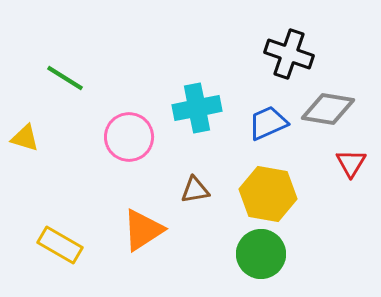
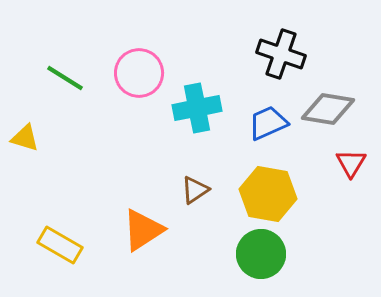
black cross: moved 8 px left
pink circle: moved 10 px right, 64 px up
brown triangle: rotated 24 degrees counterclockwise
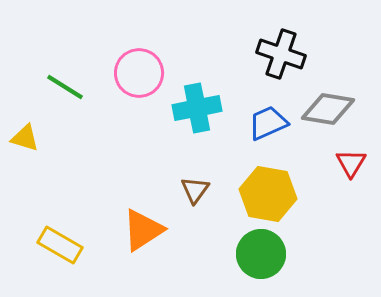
green line: moved 9 px down
brown triangle: rotated 20 degrees counterclockwise
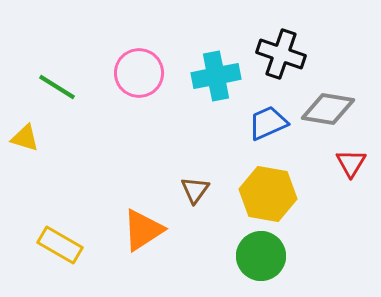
green line: moved 8 px left
cyan cross: moved 19 px right, 32 px up
green circle: moved 2 px down
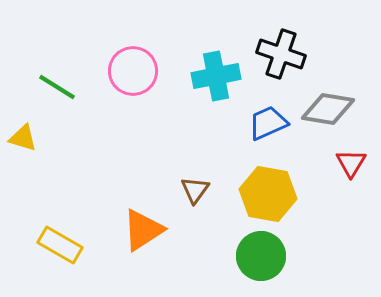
pink circle: moved 6 px left, 2 px up
yellow triangle: moved 2 px left
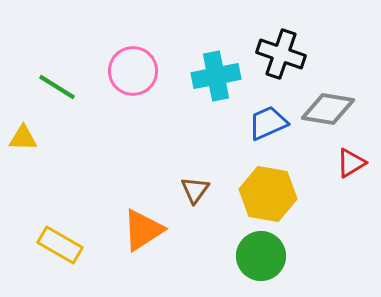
yellow triangle: rotated 16 degrees counterclockwise
red triangle: rotated 28 degrees clockwise
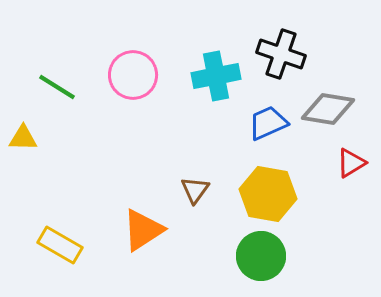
pink circle: moved 4 px down
